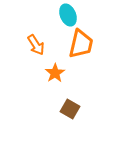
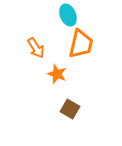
orange arrow: moved 3 px down
orange star: moved 2 px right, 1 px down; rotated 18 degrees counterclockwise
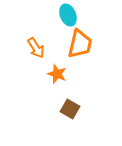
orange trapezoid: moved 1 px left
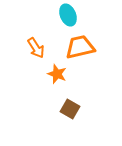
orange trapezoid: moved 3 px down; rotated 116 degrees counterclockwise
